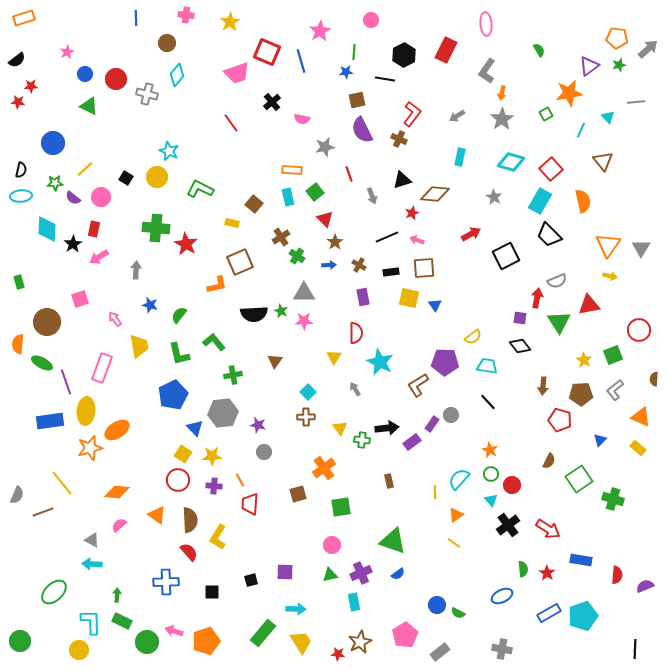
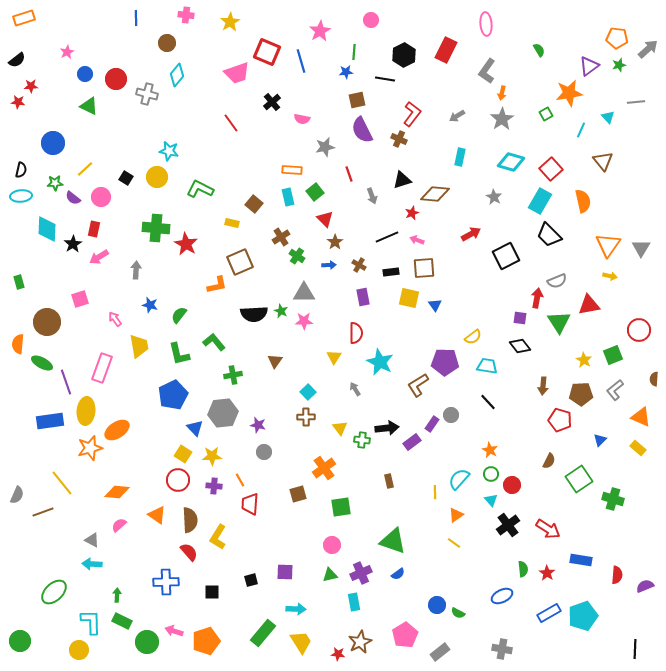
cyan star at (169, 151): rotated 12 degrees counterclockwise
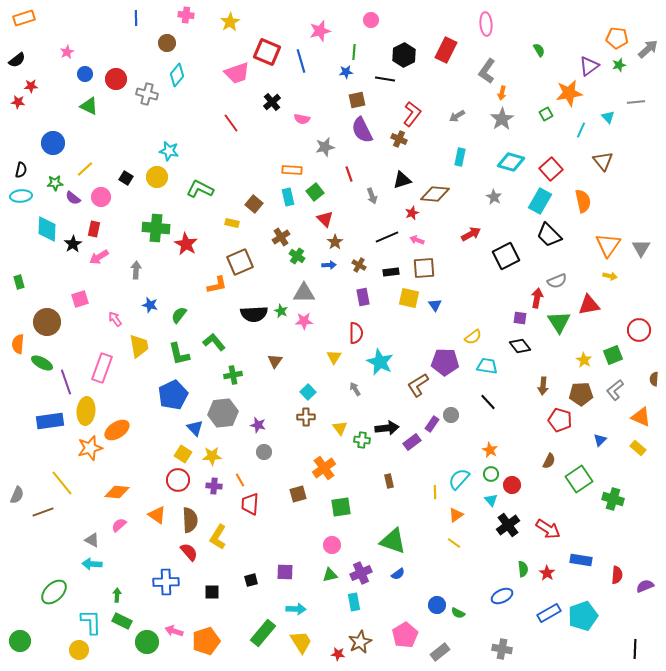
pink star at (320, 31): rotated 15 degrees clockwise
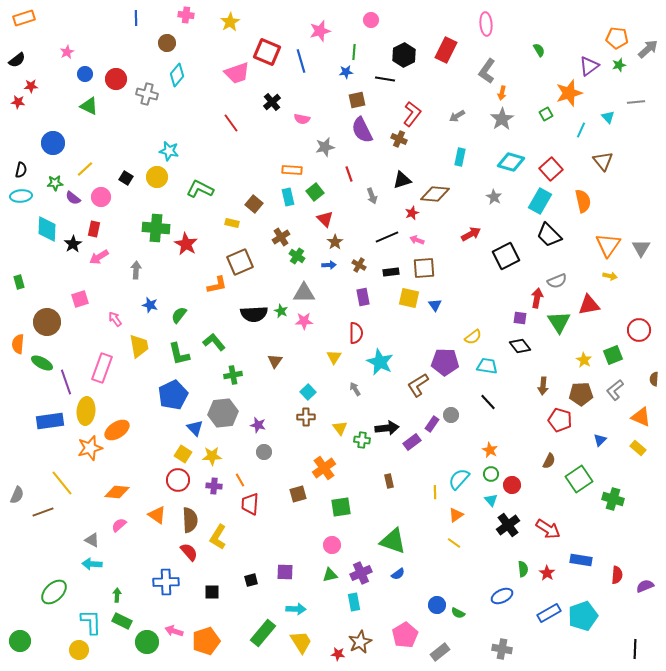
orange star at (569, 93): rotated 8 degrees counterclockwise
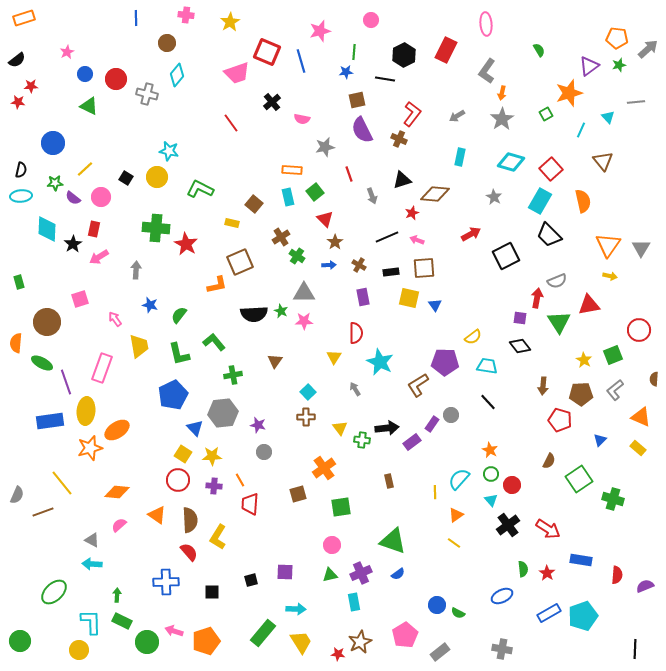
orange semicircle at (18, 344): moved 2 px left, 1 px up
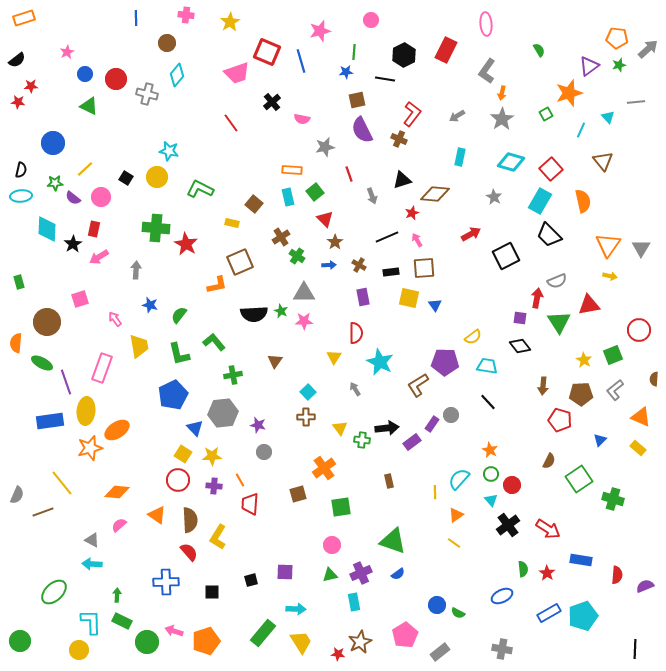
pink arrow at (417, 240): rotated 40 degrees clockwise
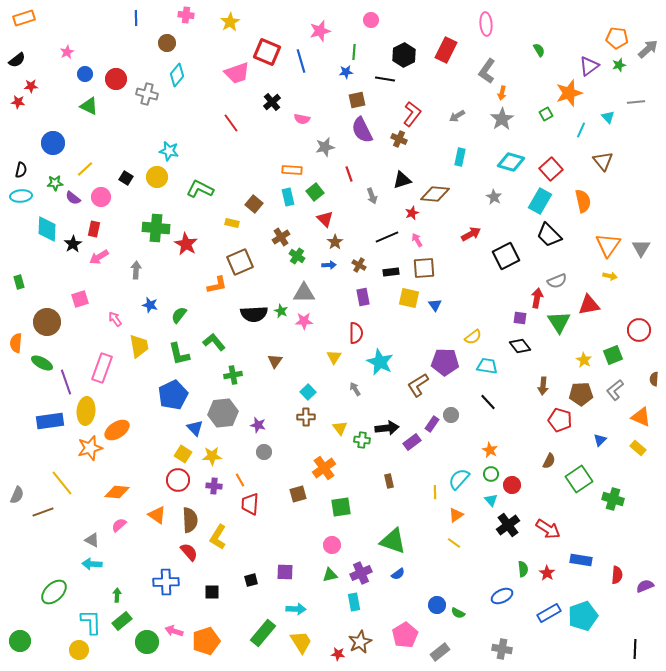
green rectangle at (122, 621): rotated 66 degrees counterclockwise
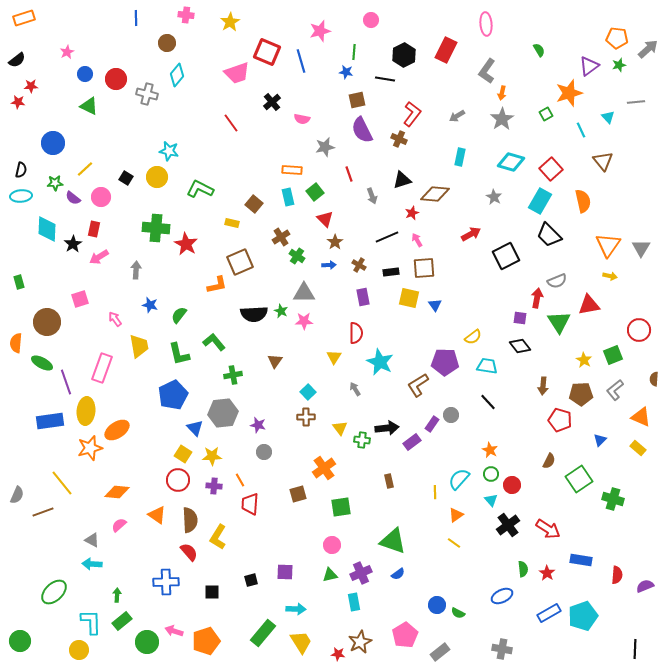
blue star at (346, 72): rotated 16 degrees clockwise
cyan line at (581, 130): rotated 49 degrees counterclockwise
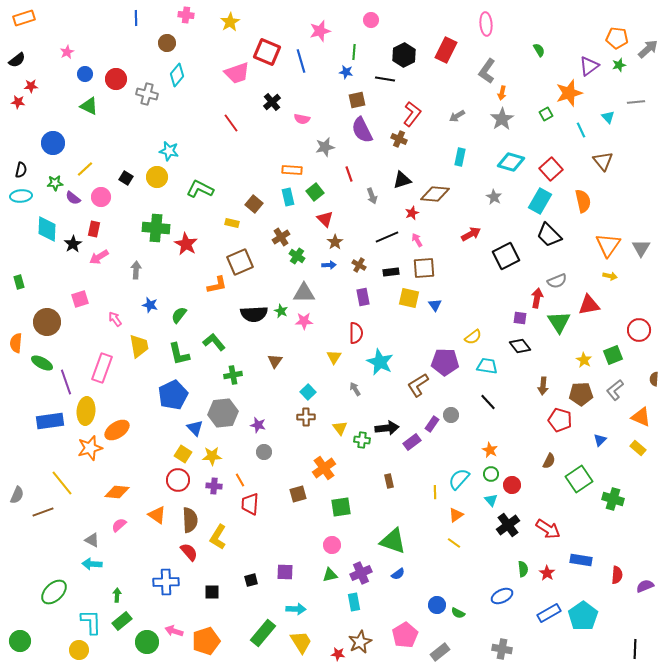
cyan pentagon at (583, 616): rotated 16 degrees counterclockwise
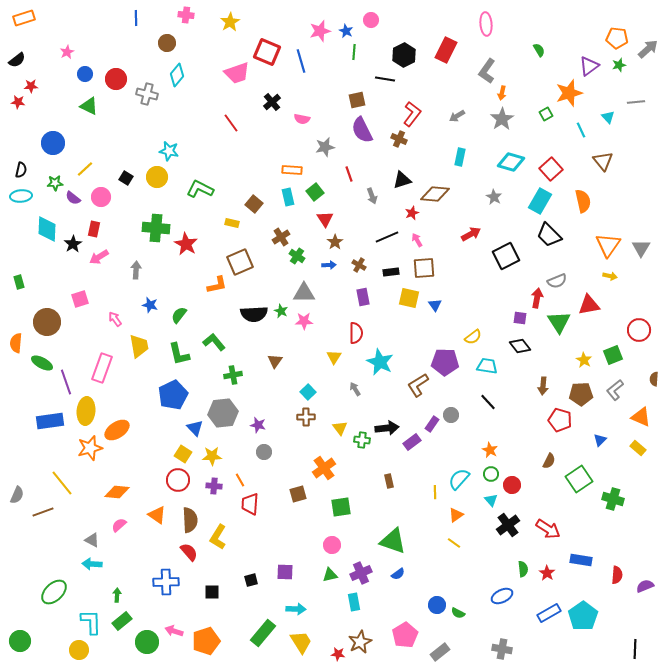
blue star at (346, 72): moved 41 px up; rotated 16 degrees clockwise
red triangle at (325, 219): rotated 12 degrees clockwise
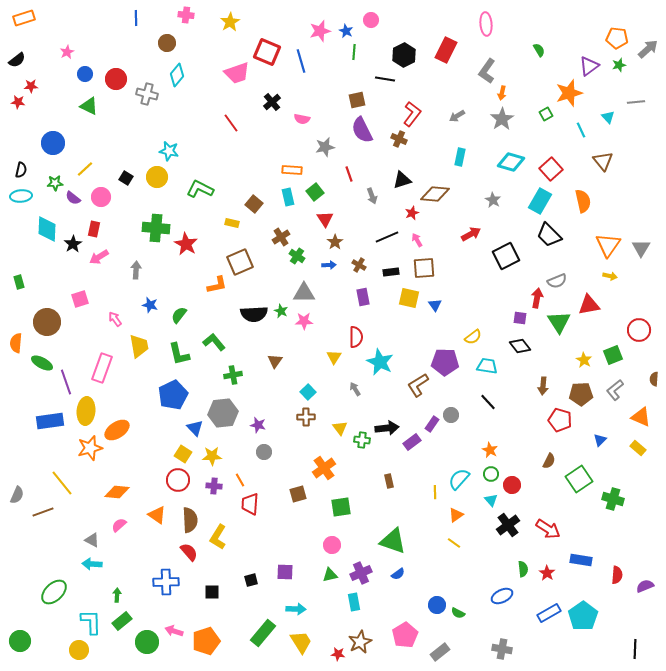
gray star at (494, 197): moved 1 px left, 3 px down
red semicircle at (356, 333): moved 4 px down
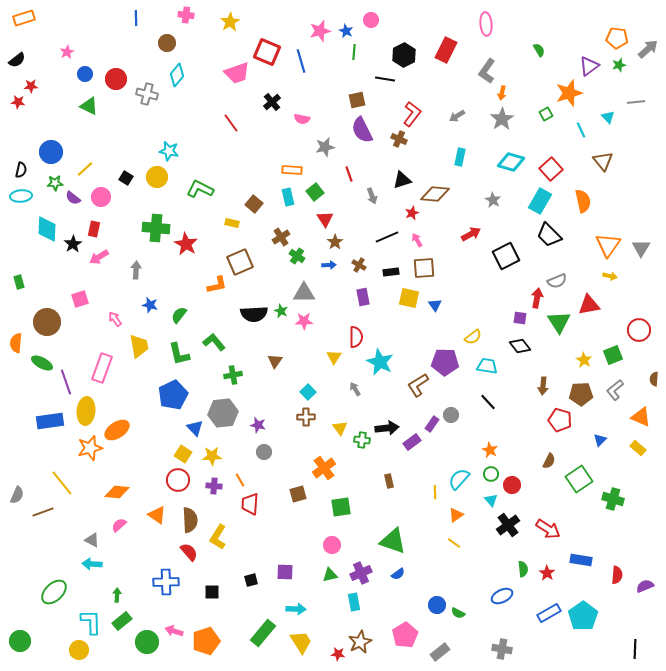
blue circle at (53, 143): moved 2 px left, 9 px down
